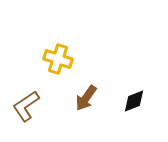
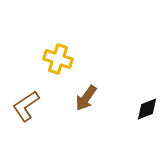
black diamond: moved 13 px right, 8 px down
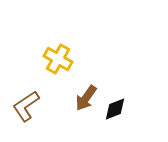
yellow cross: rotated 12 degrees clockwise
black diamond: moved 32 px left
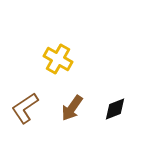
brown arrow: moved 14 px left, 10 px down
brown L-shape: moved 1 px left, 2 px down
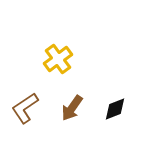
yellow cross: rotated 24 degrees clockwise
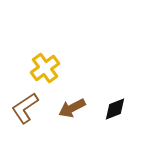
yellow cross: moved 13 px left, 9 px down
brown arrow: rotated 28 degrees clockwise
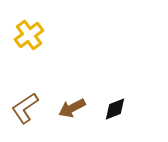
yellow cross: moved 16 px left, 33 px up
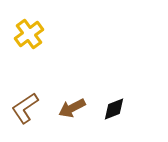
yellow cross: moved 1 px up
black diamond: moved 1 px left
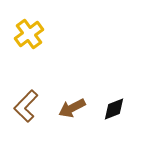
brown L-shape: moved 1 px right, 2 px up; rotated 12 degrees counterclockwise
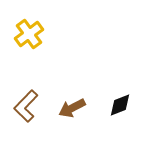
black diamond: moved 6 px right, 4 px up
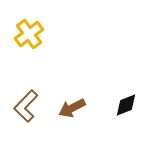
black diamond: moved 6 px right
